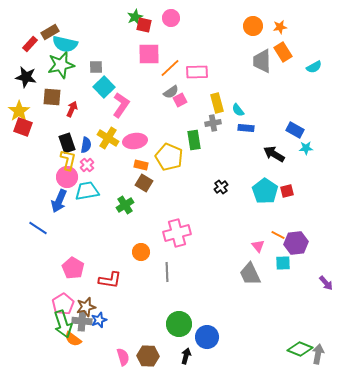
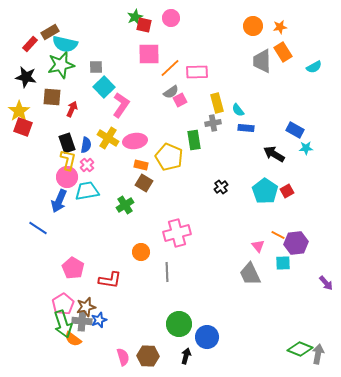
red square at (287, 191): rotated 16 degrees counterclockwise
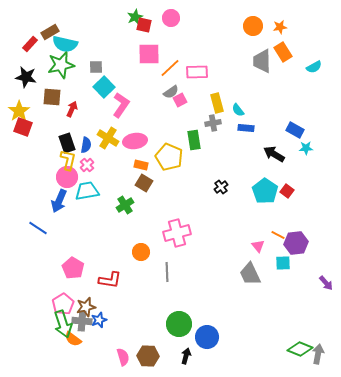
red square at (287, 191): rotated 24 degrees counterclockwise
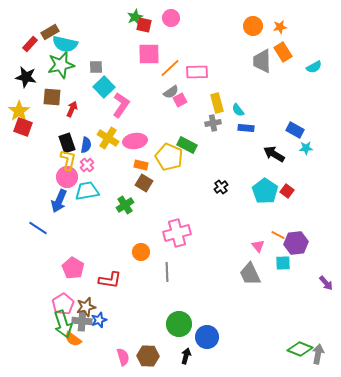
green rectangle at (194, 140): moved 7 px left, 5 px down; rotated 54 degrees counterclockwise
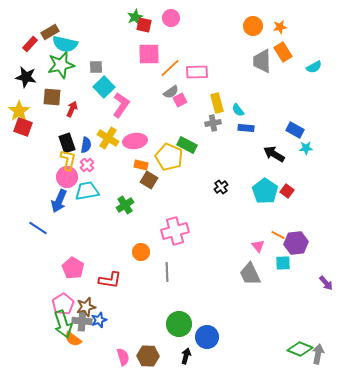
brown square at (144, 183): moved 5 px right, 3 px up
pink cross at (177, 233): moved 2 px left, 2 px up
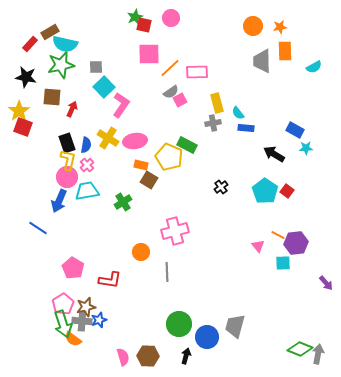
orange rectangle at (283, 52): moved 2 px right, 1 px up; rotated 30 degrees clockwise
cyan semicircle at (238, 110): moved 3 px down
green cross at (125, 205): moved 2 px left, 3 px up
gray trapezoid at (250, 274): moved 15 px left, 52 px down; rotated 40 degrees clockwise
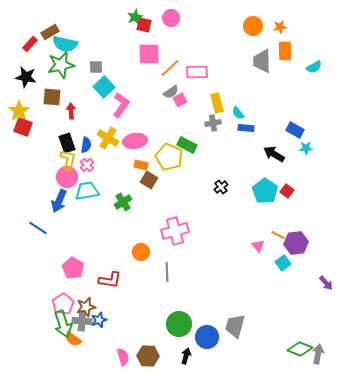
red arrow at (72, 109): moved 1 px left, 2 px down; rotated 28 degrees counterclockwise
cyan square at (283, 263): rotated 35 degrees counterclockwise
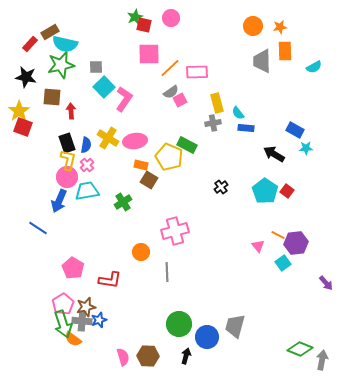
pink L-shape at (121, 105): moved 3 px right, 6 px up
gray arrow at (318, 354): moved 4 px right, 6 px down
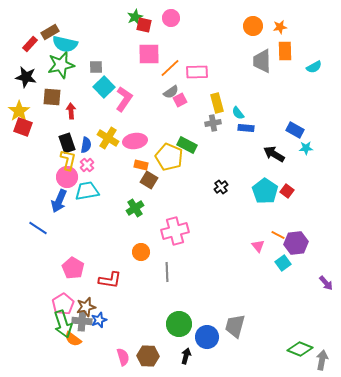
green cross at (123, 202): moved 12 px right, 6 px down
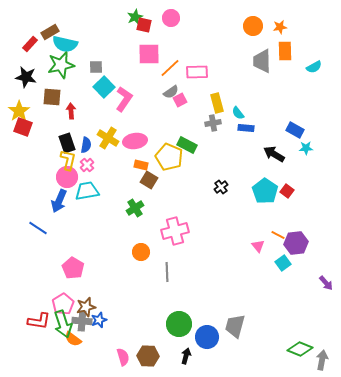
red L-shape at (110, 280): moved 71 px left, 41 px down
